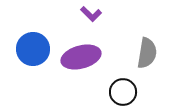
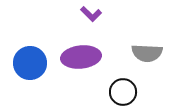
blue circle: moved 3 px left, 14 px down
gray semicircle: rotated 84 degrees clockwise
purple ellipse: rotated 9 degrees clockwise
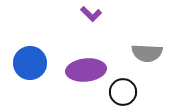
purple ellipse: moved 5 px right, 13 px down
